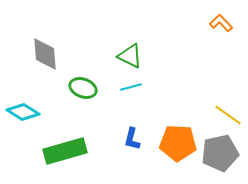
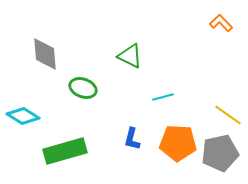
cyan line: moved 32 px right, 10 px down
cyan diamond: moved 4 px down
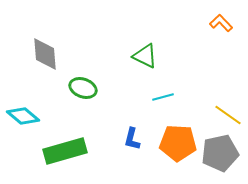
green triangle: moved 15 px right
cyan diamond: rotated 8 degrees clockwise
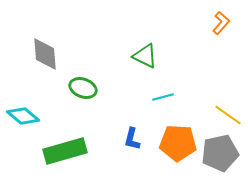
orange L-shape: rotated 85 degrees clockwise
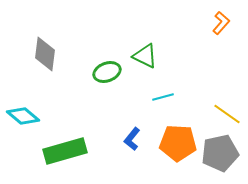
gray diamond: rotated 12 degrees clockwise
green ellipse: moved 24 px right, 16 px up; rotated 40 degrees counterclockwise
yellow line: moved 1 px left, 1 px up
blue L-shape: rotated 25 degrees clockwise
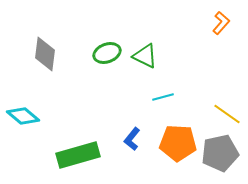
green ellipse: moved 19 px up
green rectangle: moved 13 px right, 4 px down
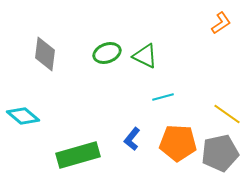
orange L-shape: rotated 15 degrees clockwise
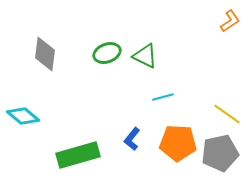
orange L-shape: moved 9 px right, 2 px up
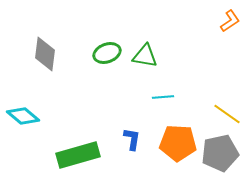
green triangle: rotated 16 degrees counterclockwise
cyan line: rotated 10 degrees clockwise
blue L-shape: rotated 150 degrees clockwise
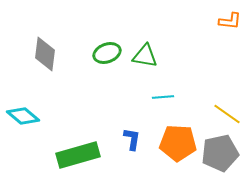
orange L-shape: rotated 40 degrees clockwise
